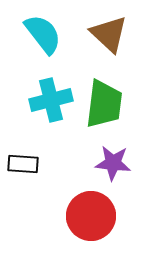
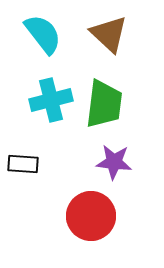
purple star: moved 1 px right, 1 px up
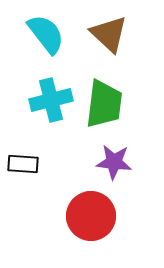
cyan semicircle: moved 3 px right
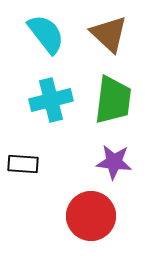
green trapezoid: moved 9 px right, 4 px up
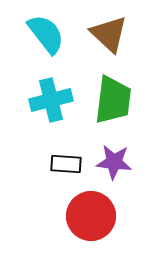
black rectangle: moved 43 px right
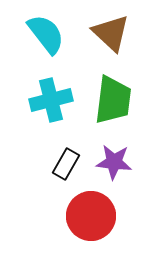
brown triangle: moved 2 px right, 1 px up
black rectangle: rotated 64 degrees counterclockwise
